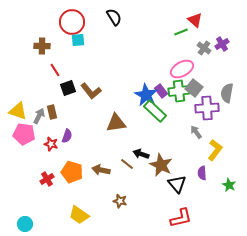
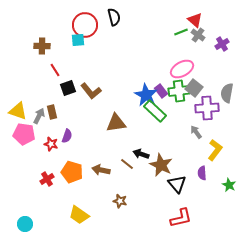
black semicircle at (114, 17): rotated 18 degrees clockwise
red circle at (72, 22): moved 13 px right, 3 px down
gray cross at (204, 48): moved 6 px left, 13 px up
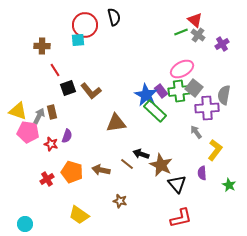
gray semicircle at (227, 93): moved 3 px left, 2 px down
pink pentagon at (24, 134): moved 4 px right, 2 px up
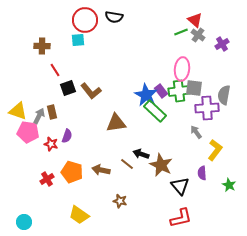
black semicircle at (114, 17): rotated 114 degrees clockwise
red circle at (85, 25): moved 5 px up
pink ellipse at (182, 69): rotated 55 degrees counterclockwise
gray square at (194, 88): rotated 30 degrees counterclockwise
black triangle at (177, 184): moved 3 px right, 2 px down
cyan circle at (25, 224): moved 1 px left, 2 px up
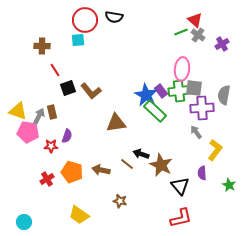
purple cross at (207, 108): moved 5 px left
red star at (51, 144): moved 2 px down; rotated 16 degrees counterclockwise
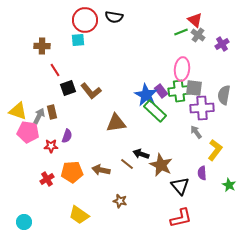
orange pentagon at (72, 172): rotated 20 degrees counterclockwise
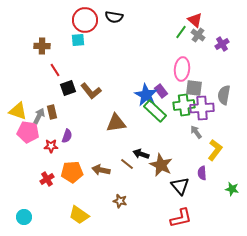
green line at (181, 32): rotated 32 degrees counterclockwise
green cross at (179, 91): moved 5 px right, 14 px down
green star at (229, 185): moved 3 px right, 4 px down; rotated 16 degrees counterclockwise
cyan circle at (24, 222): moved 5 px up
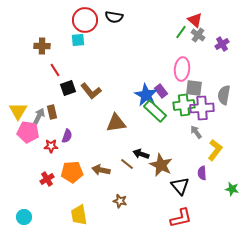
yellow triangle at (18, 111): rotated 42 degrees clockwise
yellow trapezoid at (79, 215): rotated 45 degrees clockwise
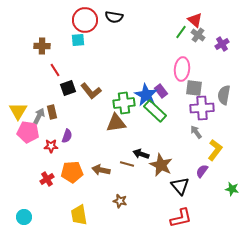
green cross at (184, 105): moved 60 px left, 2 px up
brown line at (127, 164): rotated 24 degrees counterclockwise
purple semicircle at (202, 173): moved 2 px up; rotated 40 degrees clockwise
